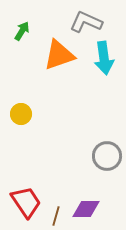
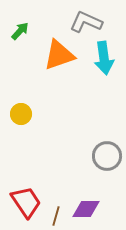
green arrow: moved 2 px left; rotated 12 degrees clockwise
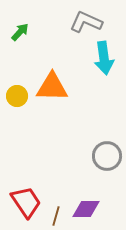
green arrow: moved 1 px down
orange triangle: moved 7 px left, 32 px down; rotated 20 degrees clockwise
yellow circle: moved 4 px left, 18 px up
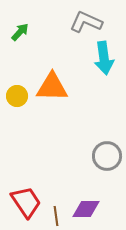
brown line: rotated 24 degrees counterclockwise
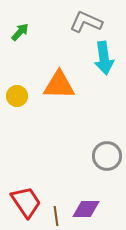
orange triangle: moved 7 px right, 2 px up
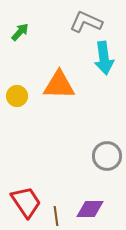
purple diamond: moved 4 px right
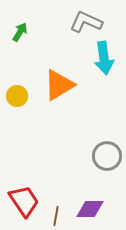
green arrow: rotated 12 degrees counterclockwise
orange triangle: rotated 32 degrees counterclockwise
red trapezoid: moved 2 px left, 1 px up
brown line: rotated 18 degrees clockwise
